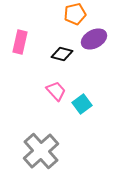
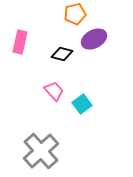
pink trapezoid: moved 2 px left
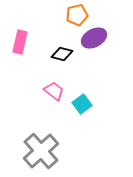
orange pentagon: moved 2 px right, 1 px down
purple ellipse: moved 1 px up
pink trapezoid: rotated 10 degrees counterclockwise
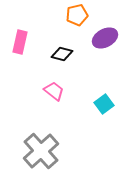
purple ellipse: moved 11 px right
cyan square: moved 22 px right
